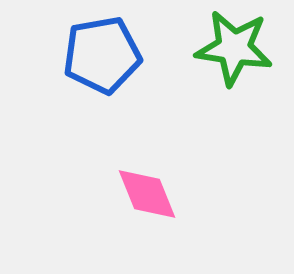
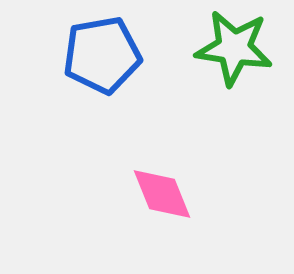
pink diamond: moved 15 px right
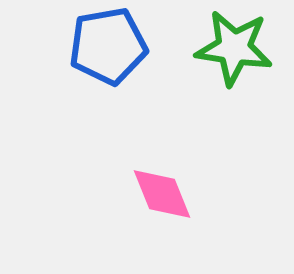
blue pentagon: moved 6 px right, 9 px up
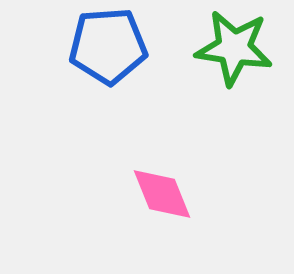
blue pentagon: rotated 6 degrees clockwise
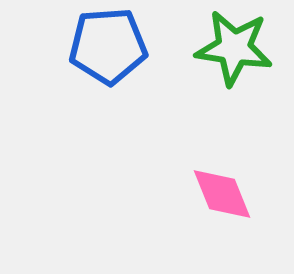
pink diamond: moved 60 px right
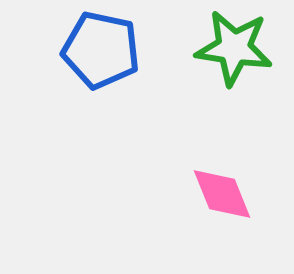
blue pentagon: moved 7 px left, 4 px down; rotated 16 degrees clockwise
